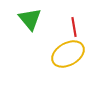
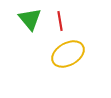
red line: moved 14 px left, 6 px up
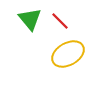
red line: rotated 36 degrees counterclockwise
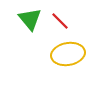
yellow ellipse: rotated 20 degrees clockwise
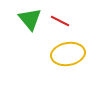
red line: rotated 18 degrees counterclockwise
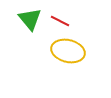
yellow ellipse: moved 3 px up; rotated 24 degrees clockwise
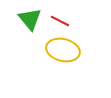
yellow ellipse: moved 5 px left, 1 px up
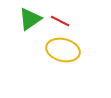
green triangle: rotated 35 degrees clockwise
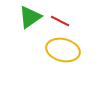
green triangle: moved 2 px up
